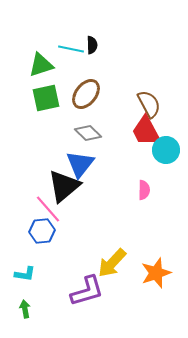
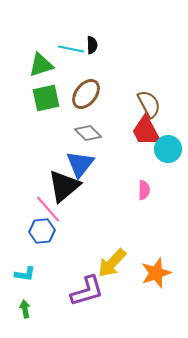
cyan circle: moved 2 px right, 1 px up
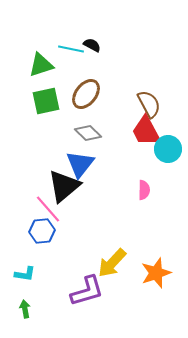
black semicircle: rotated 60 degrees counterclockwise
green square: moved 3 px down
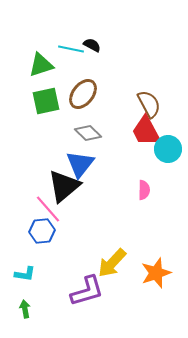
brown ellipse: moved 3 px left
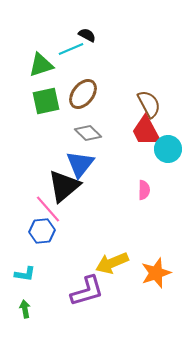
black semicircle: moved 5 px left, 10 px up
cyan line: rotated 35 degrees counterclockwise
yellow arrow: rotated 24 degrees clockwise
